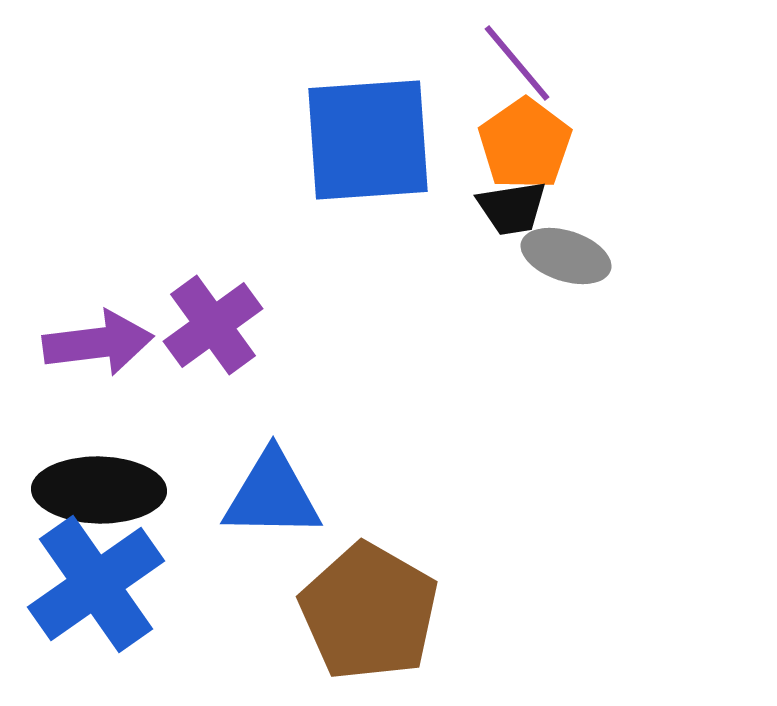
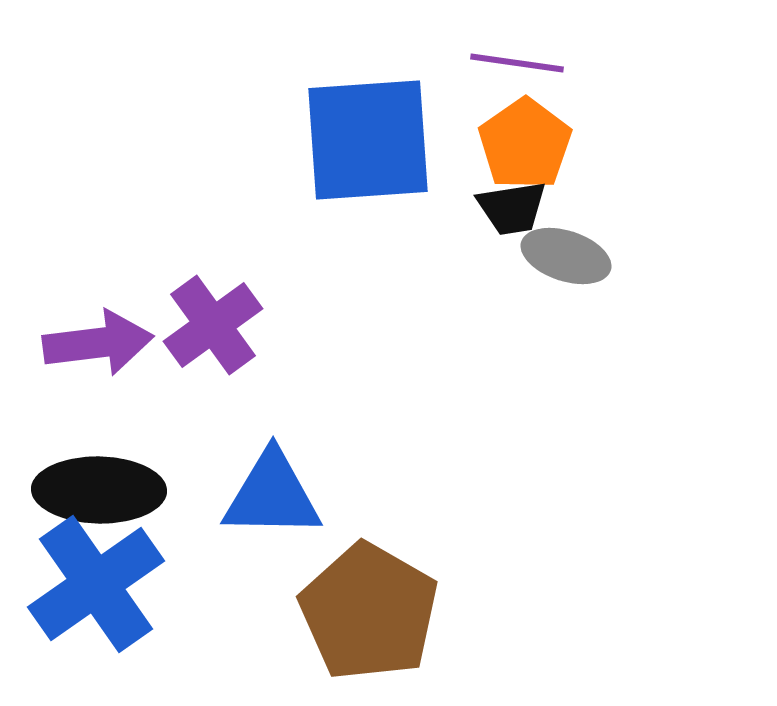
purple line: rotated 42 degrees counterclockwise
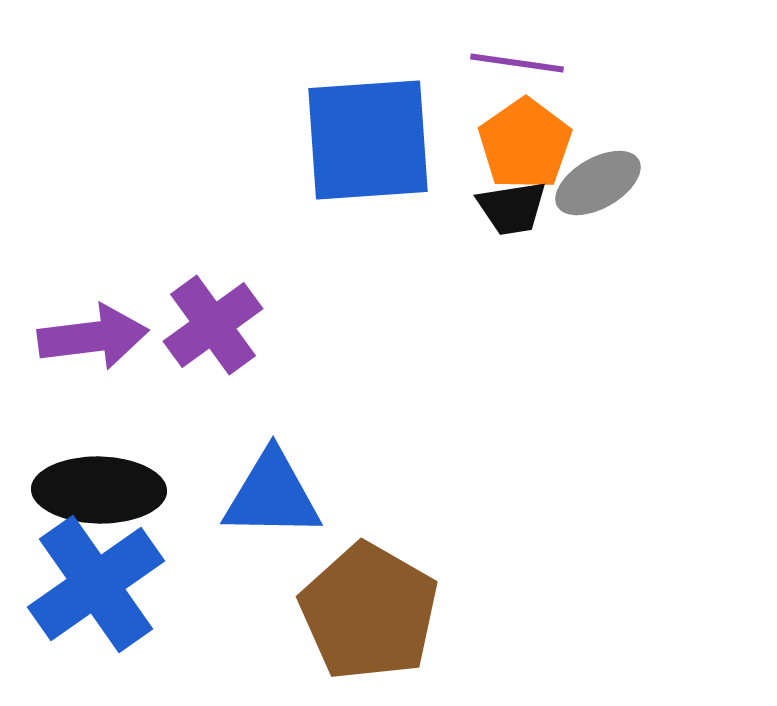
gray ellipse: moved 32 px right, 73 px up; rotated 48 degrees counterclockwise
purple arrow: moved 5 px left, 6 px up
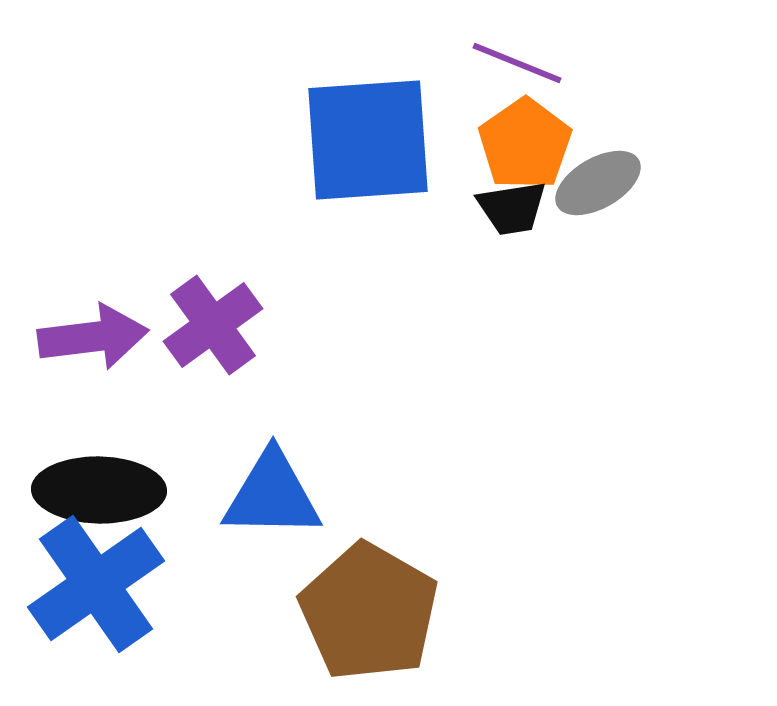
purple line: rotated 14 degrees clockwise
